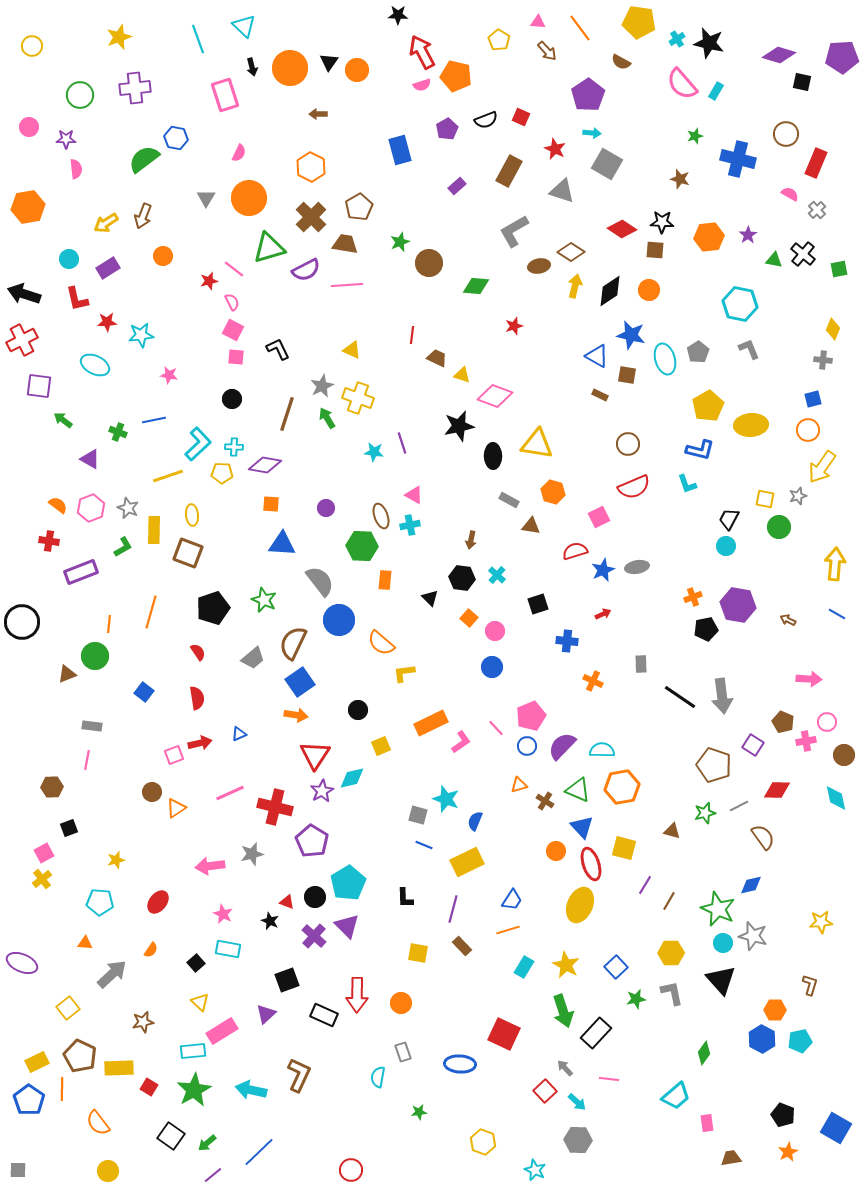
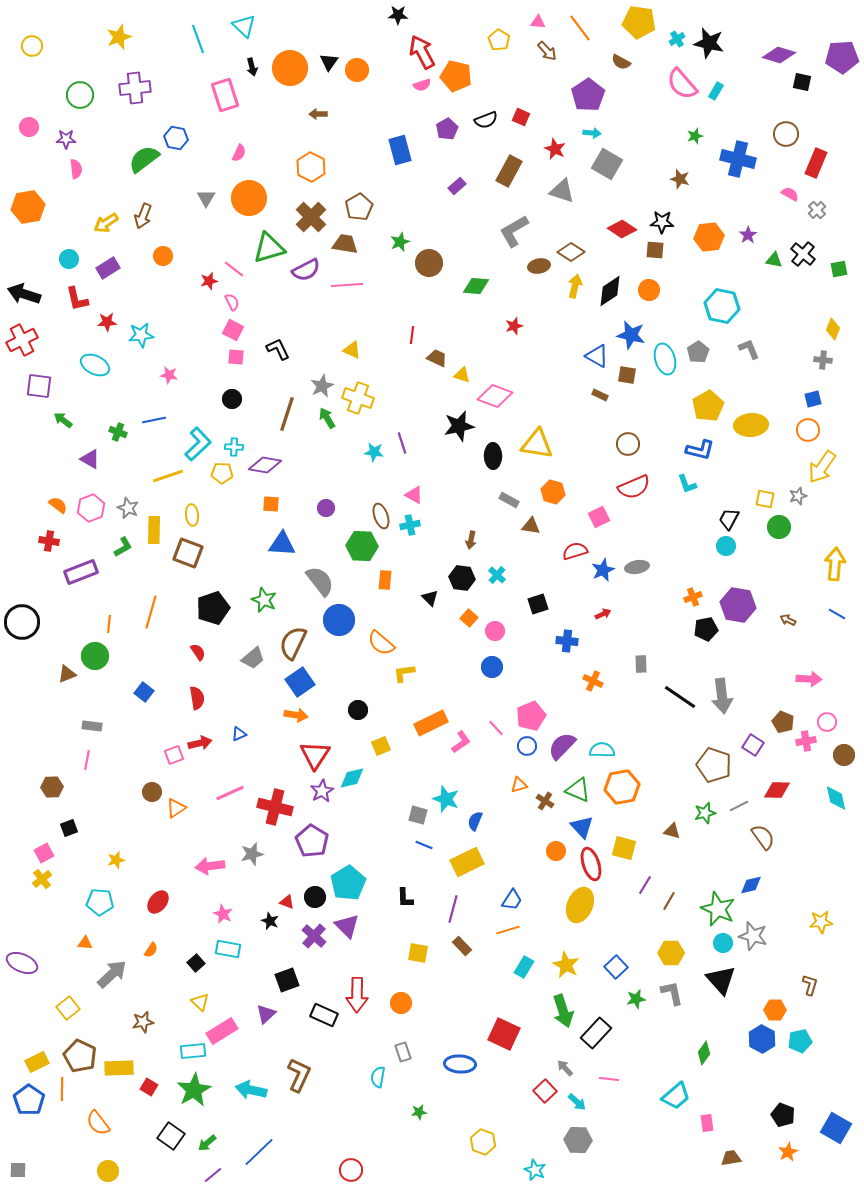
cyan hexagon at (740, 304): moved 18 px left, 2 px down
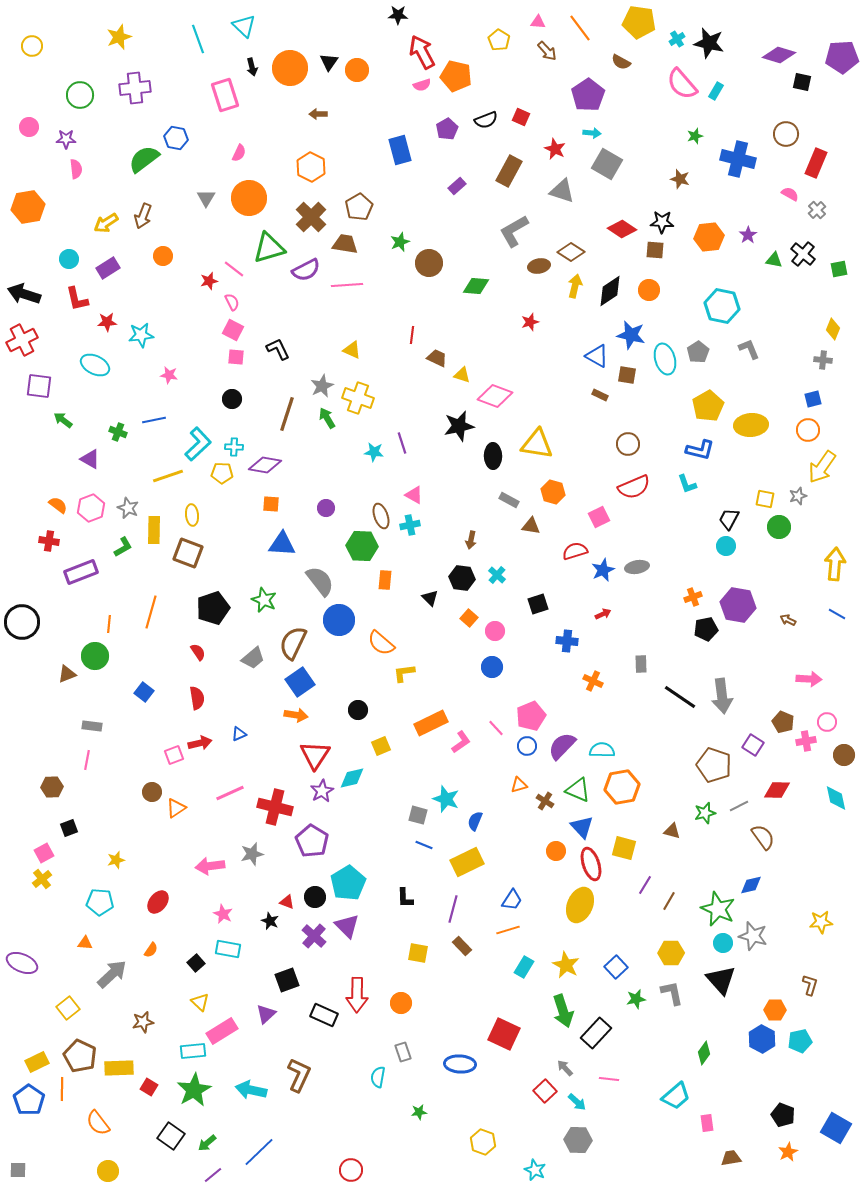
red star at (514, 326): moved 16 px right, 4 px up
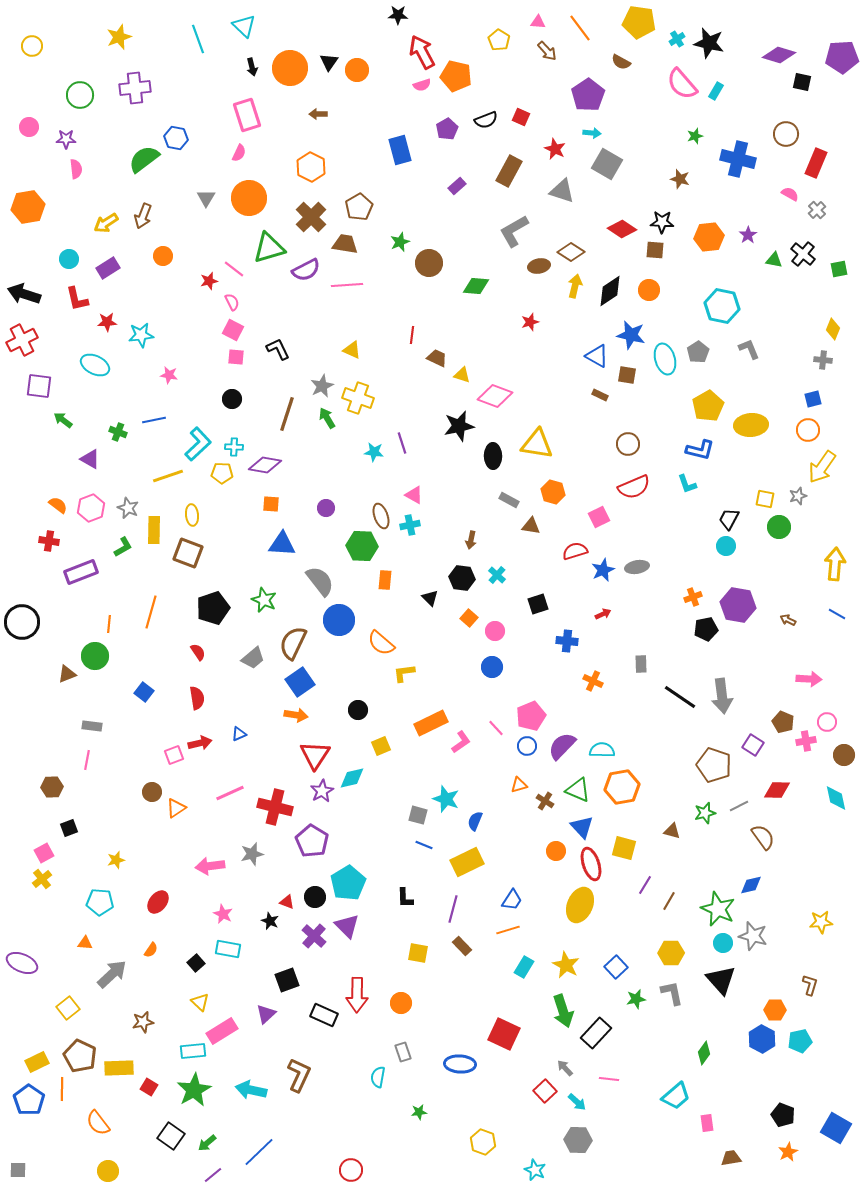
pink rectangle at (225, 95): moved 22 px right, 20 px down
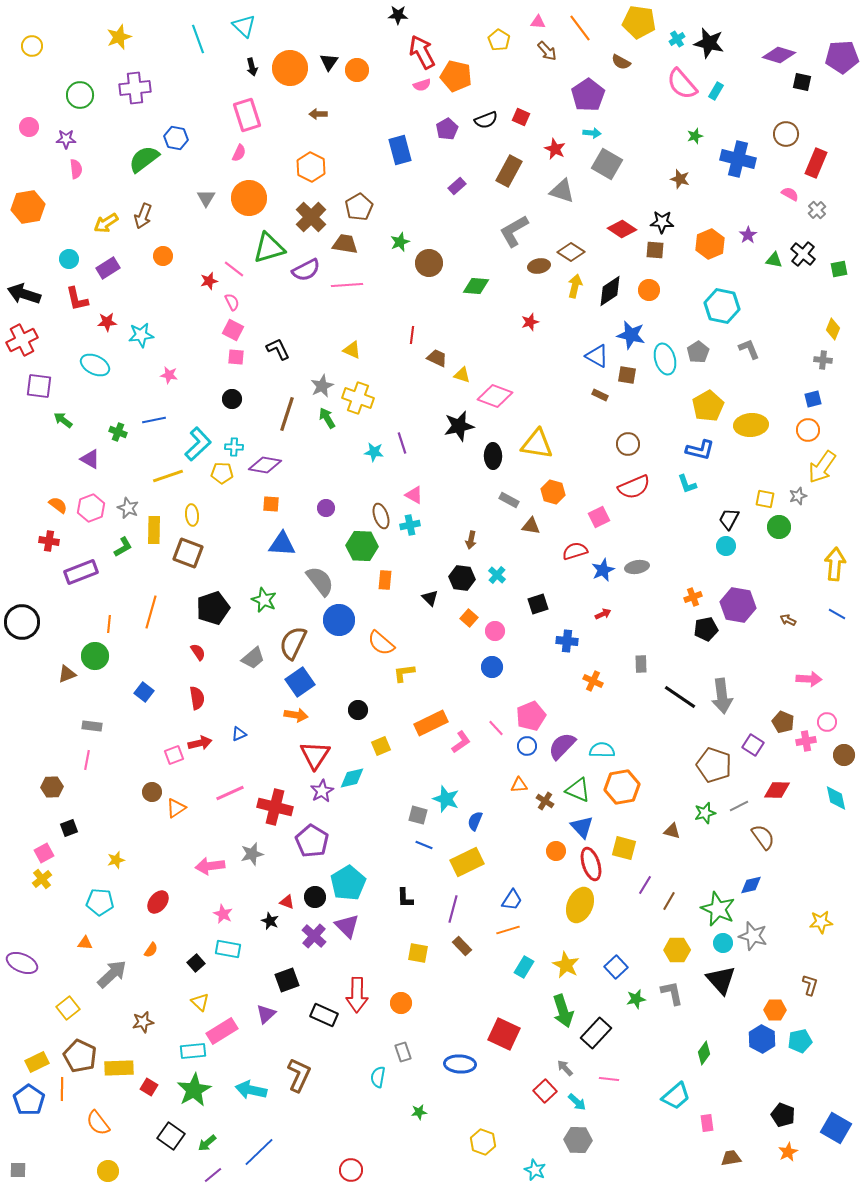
orange hexagon at (709, 237): moved 1 px right, 7 px down; rotated 16 degrees counterclockwise
orange triangle at (519, 785): rotated 12 degrees clockwise
yellow hexagon at (671, 953): moved 6 px right, 3 px up
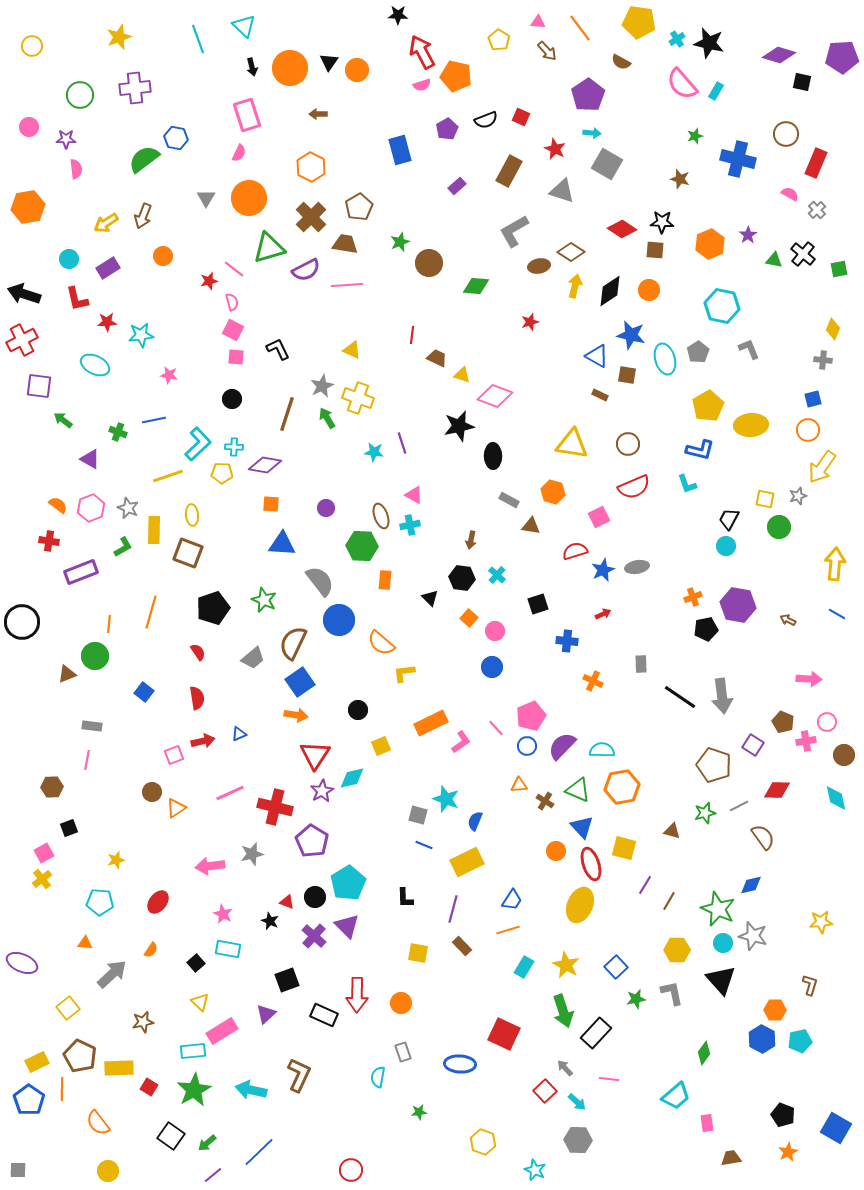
pink semicircle at (232, 302): rotated 12 degrees clockwise
yellow triangle at (537, 444): moved 35 px right
red arrow at (200, 743): moved 3 px right, 2 px up
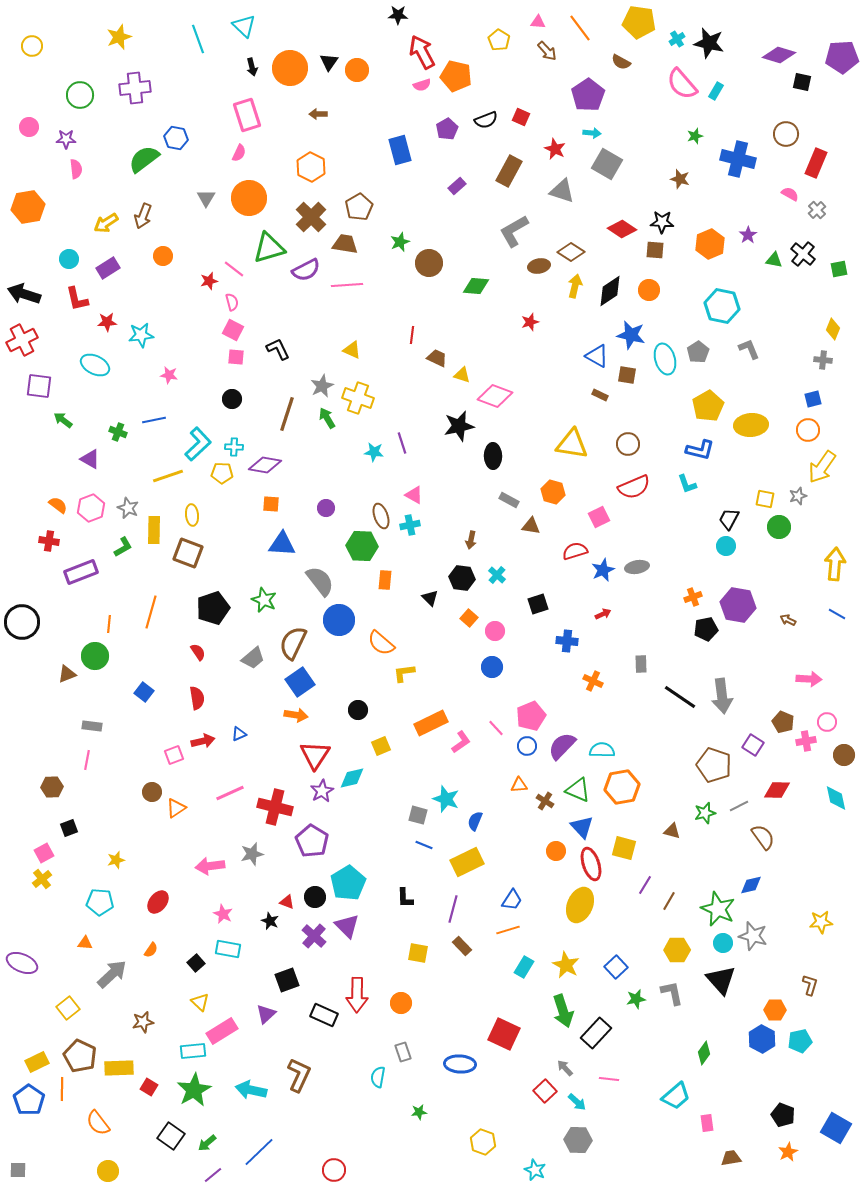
red circle at (351, 1170): moved 17 px left
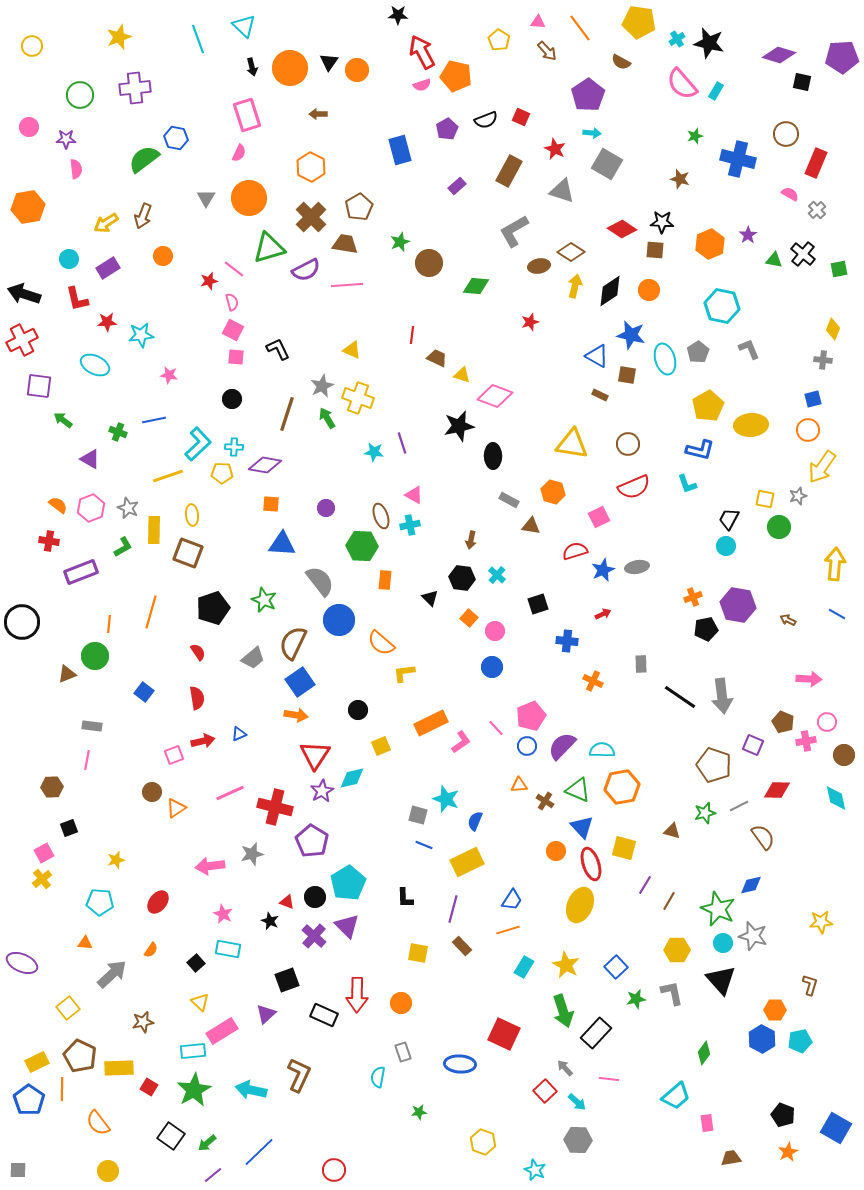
purple square at (753, 745): rotated 10 degrees counterclockwise
